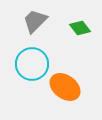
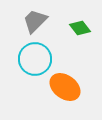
cyan circle: moved 3 px right, 5 px up
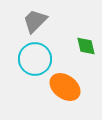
green diamond: moved 6 px right, 18 px down; rotated 25 degrees clockwise
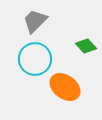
green diamond: rotated 30 degrees counterclockwise
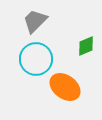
green diamond: rotated 70 degrees counterclockwise
cyan circle: moved 1 px right
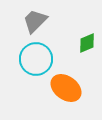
green diamond: moved 1 px right, 3 px up
orange ellipse: moved 1 px right, 1 px down
